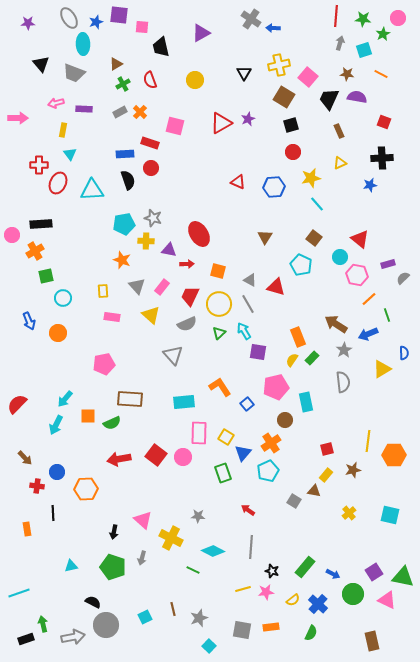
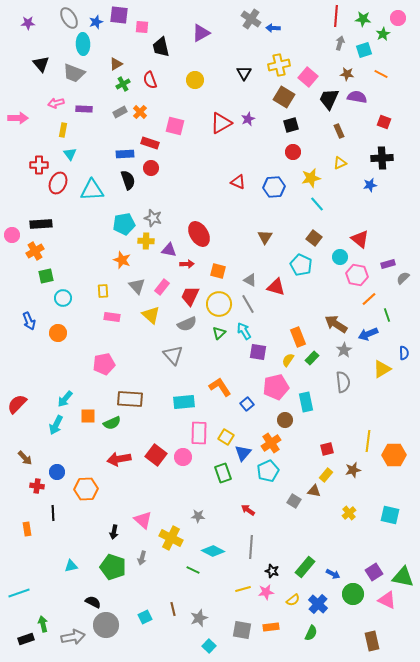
yellow semicircle at (292, 360): moved 4 px left
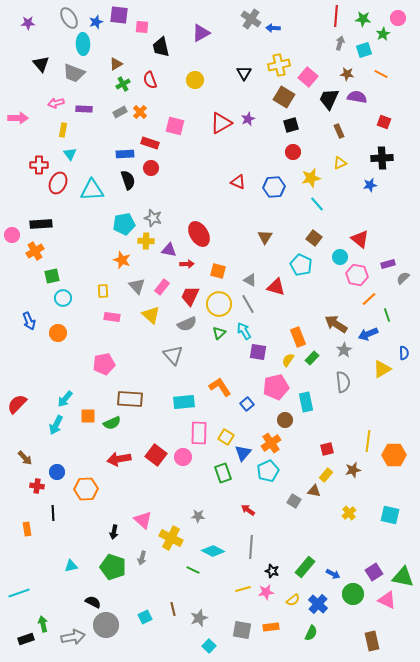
green square at (46, 276): moved 6 px right
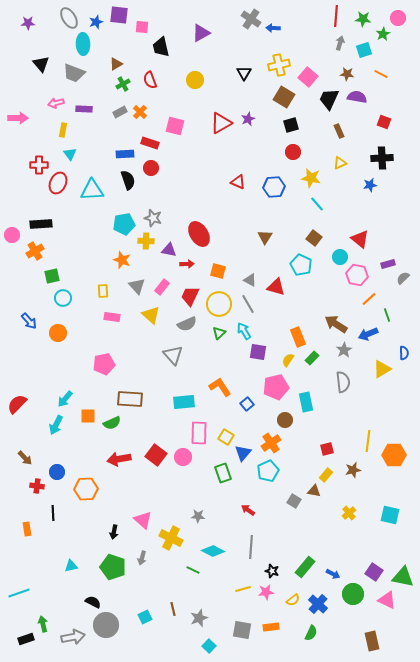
yellow star at (311, 178): rotated 24 degrees clockwise
blue arrow at (29, 321): rotated 18 degrees counterclockwise
purple square at (374, 572): rotated 24 degrees counterclockwise
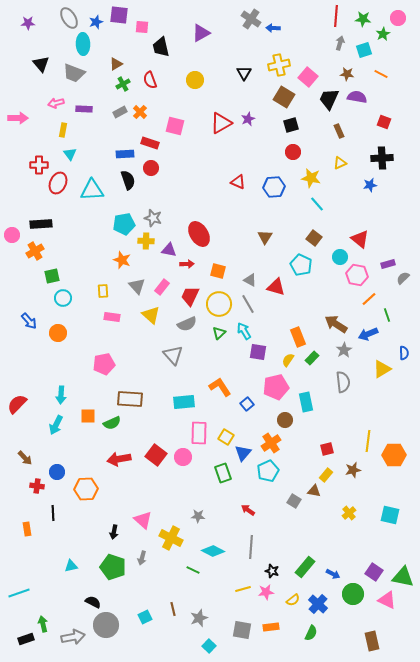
cyan arrow at (65, 399): moved 4 px left, 4 px up; rotated 36 degrees counterclockwise
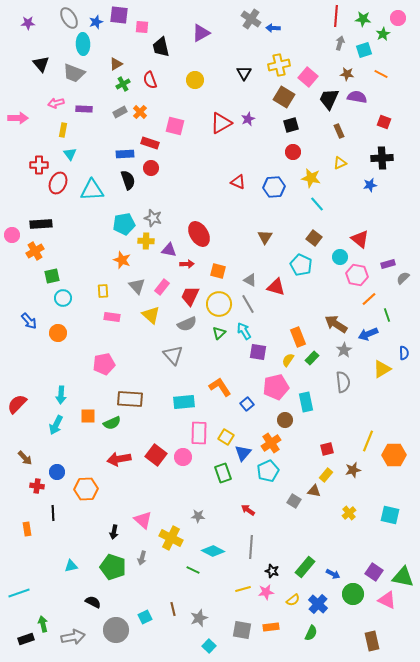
yellow line at (368, 441): rotated 15 degrees clockwise
gray circle at (106, 625): moved 10 px right, 5 px down
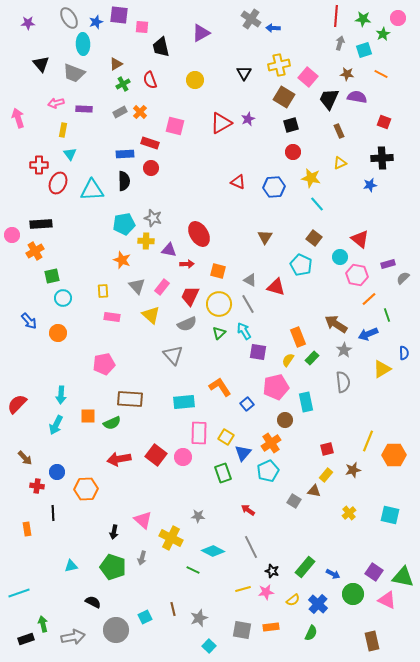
pink arrow at (18, 118): rotated 108 degrees counterclockwise
black semicircle at (128, 180): moved 4 px left, 1 px down; rotated 18 degrees clockwise
gray line at (251, 547): rotated 30 degrees counterclockwise
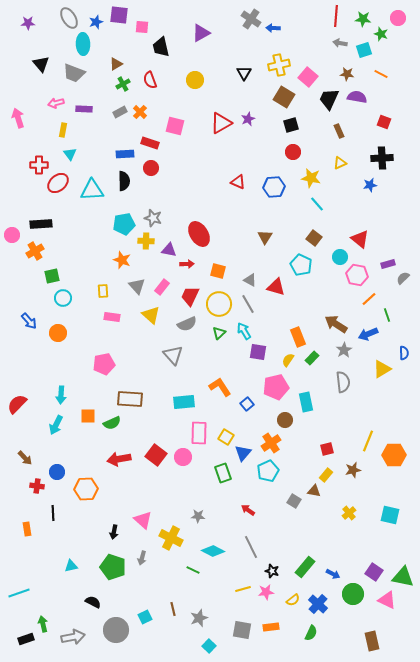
green star at (383, 34): moved 2 px left; rotated 24 degrees counterclockwise
gray arrow at (340, 43): rotated 96 degrees counterclockwise
red ellipse at (58, 183): rotated 25 degrees clockwise
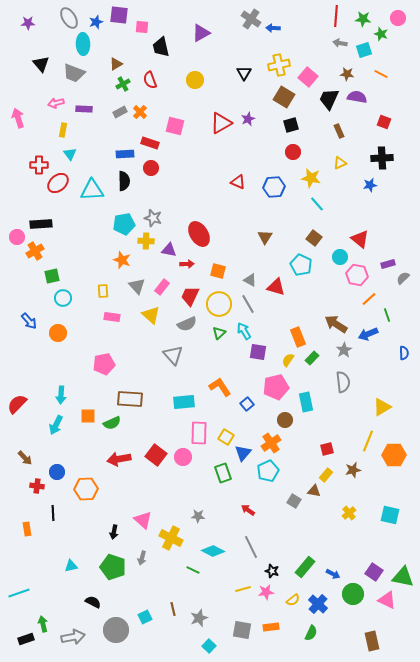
pink circle at (12, 235): moved 5 px right, 2 px down
yellow triangle at (382, 369): moved 38 px down
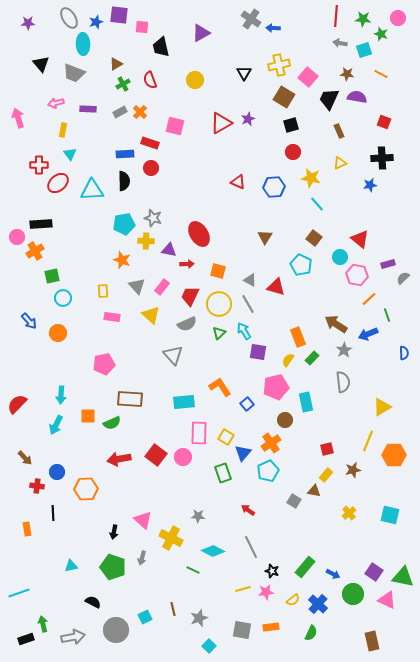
purple rectangle at (84, 109): moved 4 px right
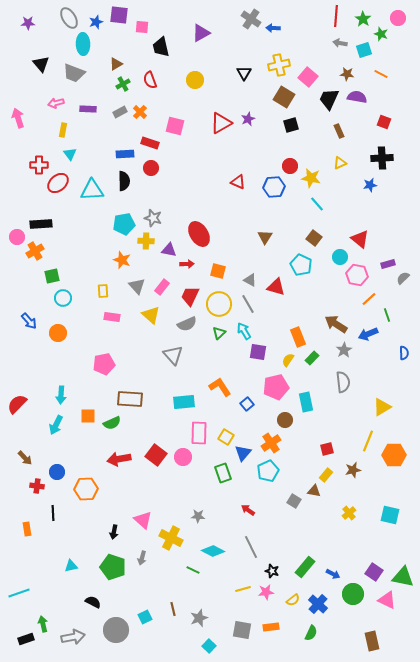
green star at (363, 19): rotated 28 degrees clockwise
red circle at (293, 152): moved 3 px left, 14 px down
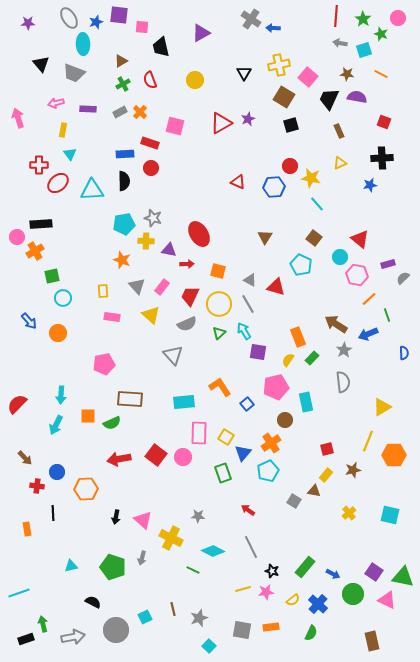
brown triangle at (116, 64): moved 5 px right, 3 px up
black arrow at (114, 532): moved 2 px right, 15 px up
